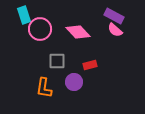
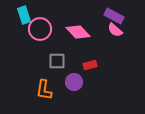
orange L-shape: moved 2 px down
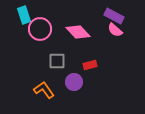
orange L-shape: rotated 135 degrees clockwise
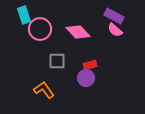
purple circle: moved 12 px right, 4 px up
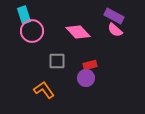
pink circle: moved 8 px left, 2 px down
